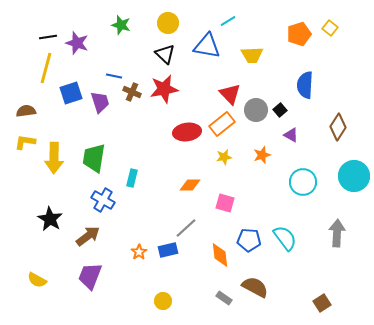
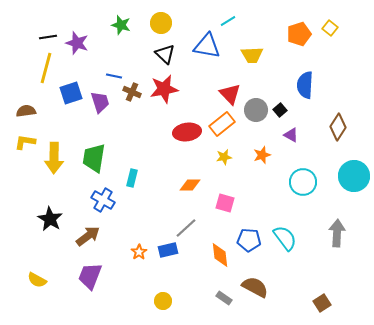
yellow circle at (168, 23): moved 7 px left
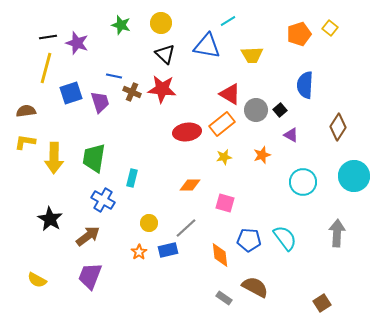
red star at (164, 89): moved 2 px left; rotated 16 degrees clockwise
red triangle at (230, 94): rotated 15 degrees counterclockwise
yellow circle at (163, 301): moved 14 px left, 78 px up
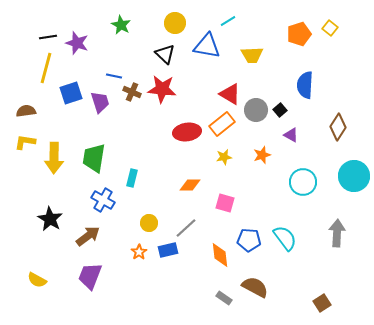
yellow circle at (161, 23): moved 14 px right
green star at (121, 25): rotated 12 degrees clockwise
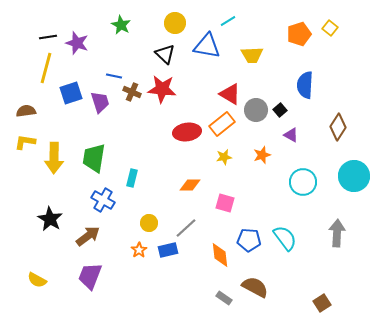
orange star at (139, 252): moved 2 px up
